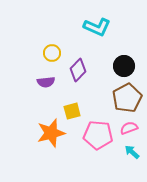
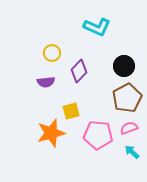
purple diamond: moved 1 px right, 1 px down
yellow square: moved 1 px left
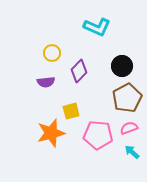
black circle: moved 2 px left
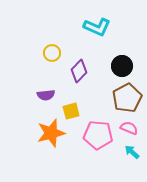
purple semicircle: moved 13 px down
pink semicircle: rotated 42 degrees clockwise
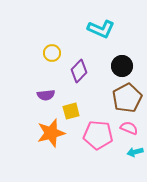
cyan L-shape: moved 4 px right, 2 px down
cyan arrow: moved 3 px right; rotated 56 degrees counterclockwise
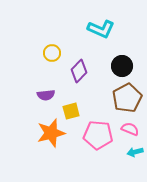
pink semicircle: moved 1 px right, 1 px down
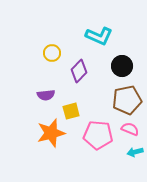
cyan L-shape: moved 2 px left, 7 px down
brown pentagon: moved 2 px down; rotated 16 degrees clockwise
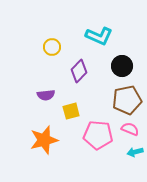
yellow circle: moved 6 px up
orange star: moved 7 px left, 7 px down
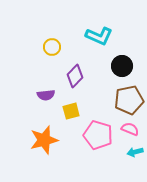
purple diamond: moved 4 px left, 5 px down
brown pentagon: moved 2 px right
pink pentagon: rotated 12 degrees clockwise
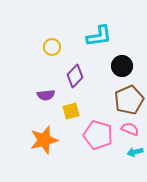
cyan L-shape: rotated 32 degrees counterclockwise
brown pentagon: rotated 12 degrees counterclockwise
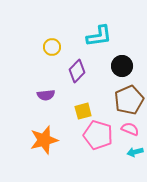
purple diamond: moved 2 px right, 5 px up
yellow square: moved 12 px right
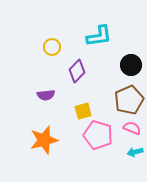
black circle: moved 9 px right, 1 px up
pink semicircle: moved 2 px right, 1 px up
